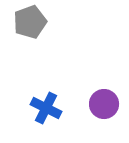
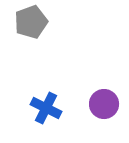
gray pentagon: moved 1 px right
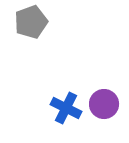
blue cross: moved 20 px right
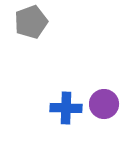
blue cross: rotated 24 degrees counterclockwise
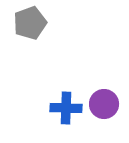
gray pentagon: moved 1 px left, 1 px down
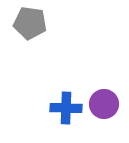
gray pentagon: rotated 28 degrees clockwise
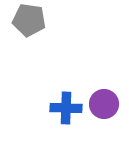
gray pentagon: moved 1 px left, 3 px up
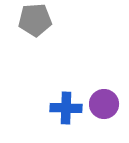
gray pentagon: moved 6 px right; rotated 12 degrees counterclockwise
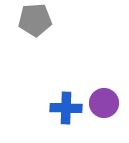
purple circle: moved 1 px up
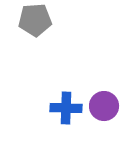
purple circle: moved 3 px down
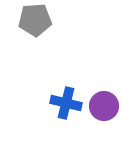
blue cross: moved 5 px up; rotated 12 degrees clockwise
